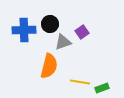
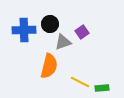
yellow line: rotated 18 degrees clockwise
green rectangle: rotated 16 degrees clockwise
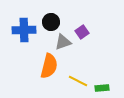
black circle: moved 1 px right, 2 px up
yellow line: moved 2 px left, 1 px up
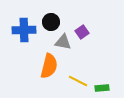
gray triangle: rotated 30 degrees clockwise
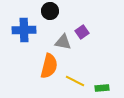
black circle: moved 1 px left, 11 px up
yellow line: moved 3 px left
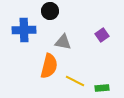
purple square: moved 20 px right, 3 px down
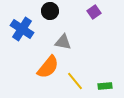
blue cross: moved 2 px left, 1 px up; rotated 35 degrees clockwise
purple square: moved 8 px left, 23 px up
orange semicircle: moved 1 px left, 1 px down; rotated 25 degrees clockwise
yellow line: rotated 24 degrees clockwise
green rectangle: moved 3 px right, 2 px up
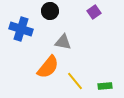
blue cross: moved 1 px left; rotated 15 degrees counterclockwise
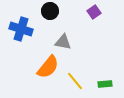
green rectangle: moved 2 px up
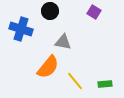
purple square: rotated 24 degrees counterclockwise
